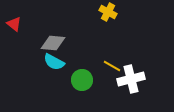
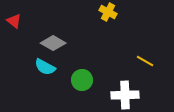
red triangle: moved 3 px up
gray diamond: rotated 25 degrees clockwise
cyan semicircle: moved 9 px left, 5 px down
yellow line: moved 33 px right, 5 px up
white cross: moved 6 px left, 16 px down; rotated 12 degrees clockwise
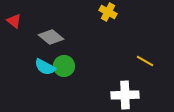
gray diamond: moved 2 px left, 6 px up; rotated 10 degrees clockwise
green circle: moved 18 px left, 14 px up
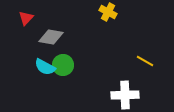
red triangle: moved 12 px right, 3 px up; rotated 35 degrees clockwise
gray diamond: rotated 30 degrees counterclockwise
green circle: moved 1 px left, 1 px up
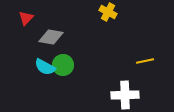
yellow line: rotated 42 degrees counterclockwise
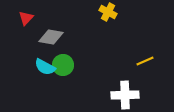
yellow line: rotated 12 degrees counterclockwise
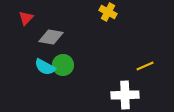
yellow line: moved 5 px down
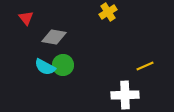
yellow cross: rotated 30 degrees clockwise
red triangle: rotated 21 degrees counterclockwise
gray diamond: moved 3 px right
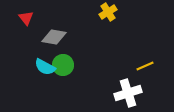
white cross: moved 3 px right, 2 px up; rotated 16 degrees counterclockwise
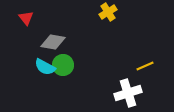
gray diamond: moved 1 px left, 5 px down
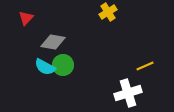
red triangle: rotated 21 degrees clockwise
